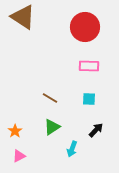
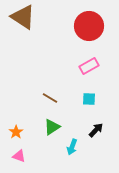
red circle: moved 4 px right, 1 px up
pink rectangle: rotated 30 degrees counterclockwise
orange star: moved 1 px right, 1 px down
cyan arrow: moved 2 px up
pink triangle: rotated 48 degrees clockwise
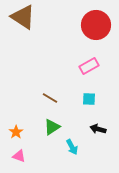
red circle: moved 7 px right, 1 px up
black arrow: moved 2 px right, 1 px up; rotated 119 degrees counterclockwise
cyan arrow: rotated 49 degrees counterclockwise
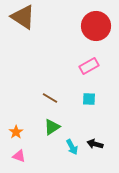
red circle: moved 1 px down
black arrow: moved 3 px left, 15 px down
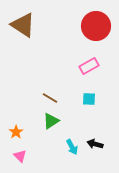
brown triangle: moved 8 px down
green triangle: moved 1 px left, 6 px up
pink triangle: moved 1 px right; rotated 24 degrees clockwise
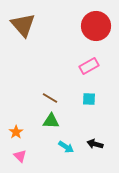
brown triangle: rotated 16 degrees clockwise
green triangle: rotated 36 degrees clockwise
cyan arrow: moved 6 px left; rotated 28 degrees counterclockwise
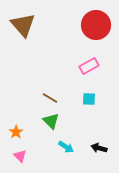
red circle: moved 1 px up
green triangle: rotated 42 degrees clockwise
black arrow: moved 4 px right, 4 px down
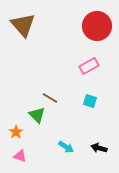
red circle: moved 1 px right, 1 px down
cyan square: moved 1 px right, 2 px down; rotated 16 degrees clockwise
green triangle: moved 14 px left, 6 px up
pink triangle: rotated 24 degrees counterclockwise
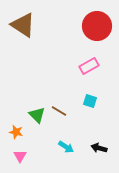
brown triangle: rotated 16 degrees counterclockwise
brown line: moved 9 px right, 13 px down
orange star: rotated 24 degrees counterclockwise
pink triangle: rotated 40 degrees clockwise
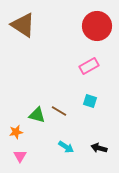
green triangle: rotated 30 degrees counterclockwise
orange star: rotated 24 degrees counterclockwise
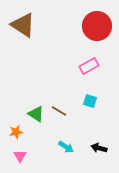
green triangle: moved 1 px left, 1 px up; rotated 18 degrees clockwise
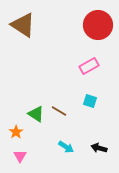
red circle: moved 1 px right, 1 px up
orange star: rotated 24 degrees counterclockwise
